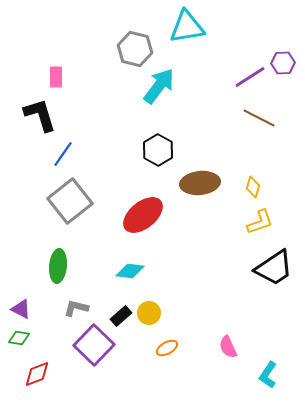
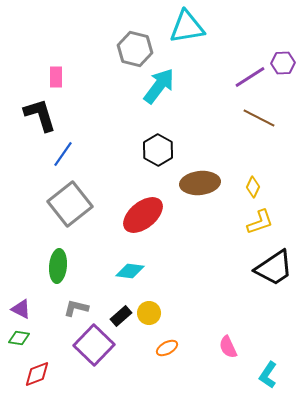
yellow diamond: rotated 10 degrees clockwise
gray square: moved 3 px down
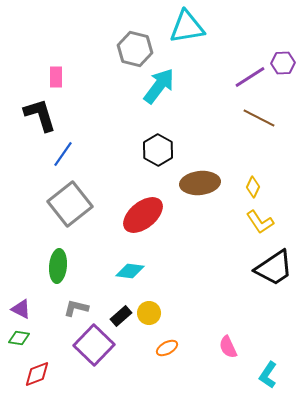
yellow L-shape: rotated 76 degrees clockwise
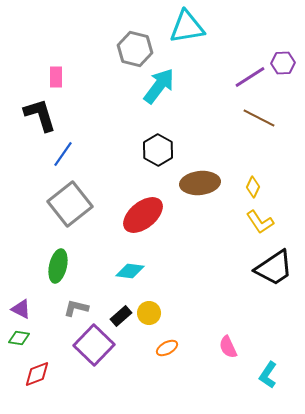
green ellipse: rotated 8 degrees clockwise
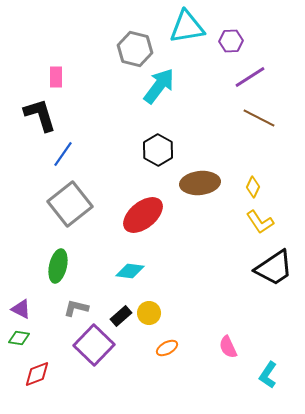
purple hexagon: moved 52 px left, 22 px up
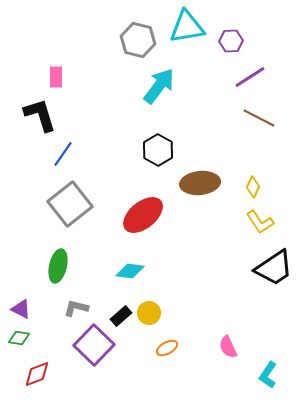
gray hexagon: moved 3 px right, 9 px up
